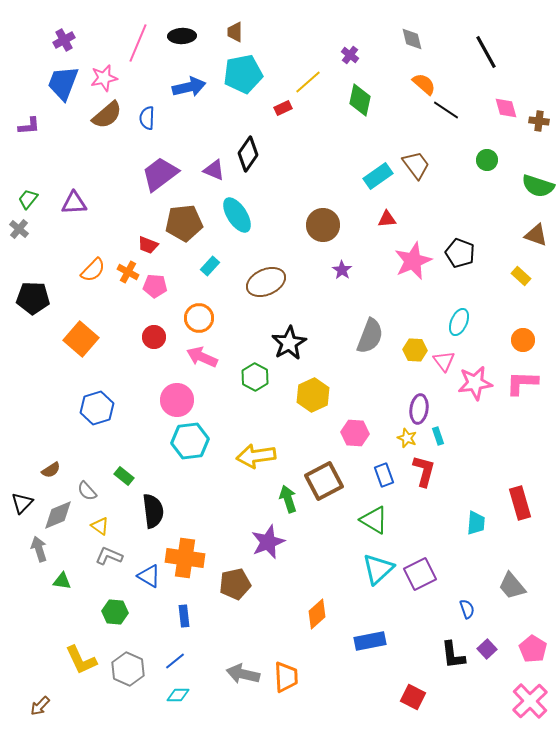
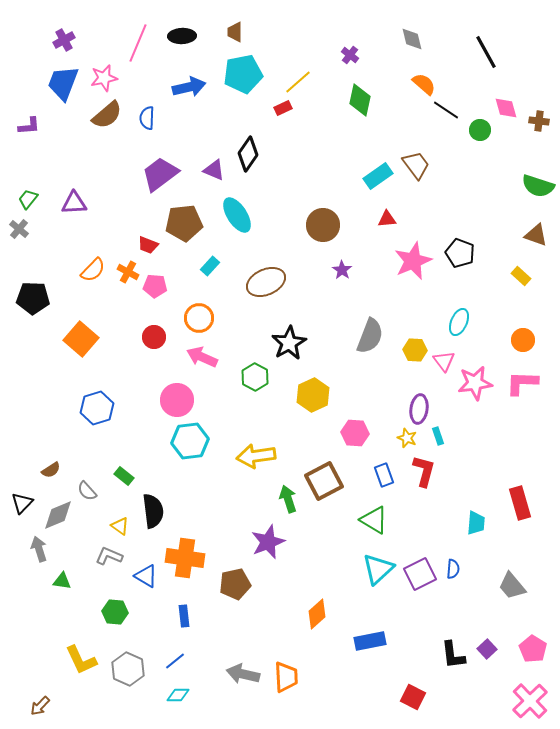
yellow line at (308, 82): moved 10 px left
green circle at (487, 160): moved 7 px left, 30 px up
yellow triangle at (100, 526): moved 20 px right
blue triangle at (149, 576): moved 3 px left
blue semicircle at (467, 609): moved 14 px left, 40 px up; rotated 24 degrees clockwise
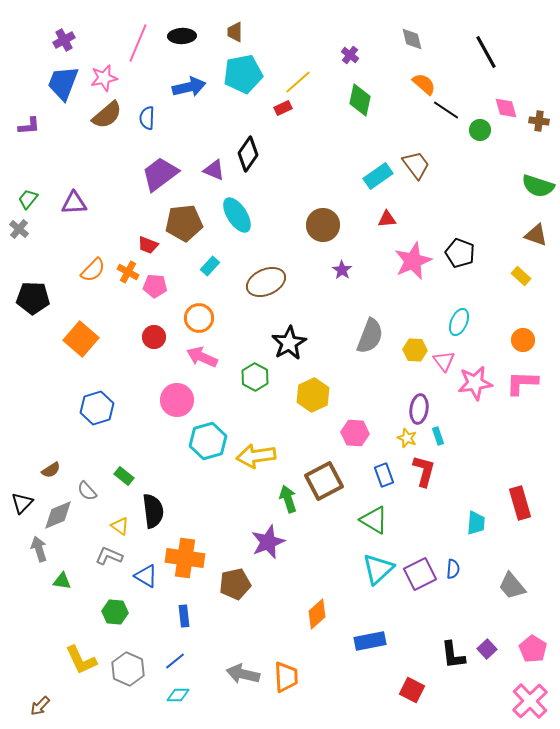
cyan hexagon at (190, 441): moved 18 px right; rotated 9 degrees counterclockwise
red square at (413, 697): moved 1 px left, 7 px up
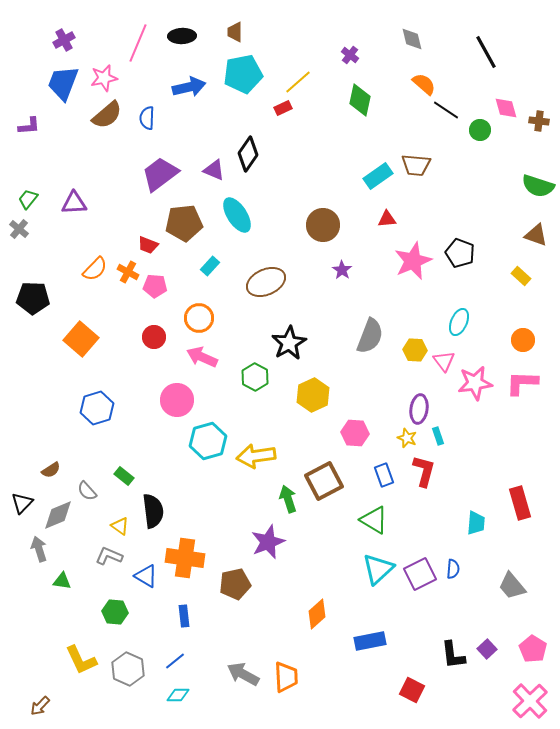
brown trapezoid at (416, 165): rotated 132 degrees clockwise
orange semicircle at (93, 270): moved 2 px right, 1 px up
gray arrow at (243, 674): rotated 16 degrees clockwise
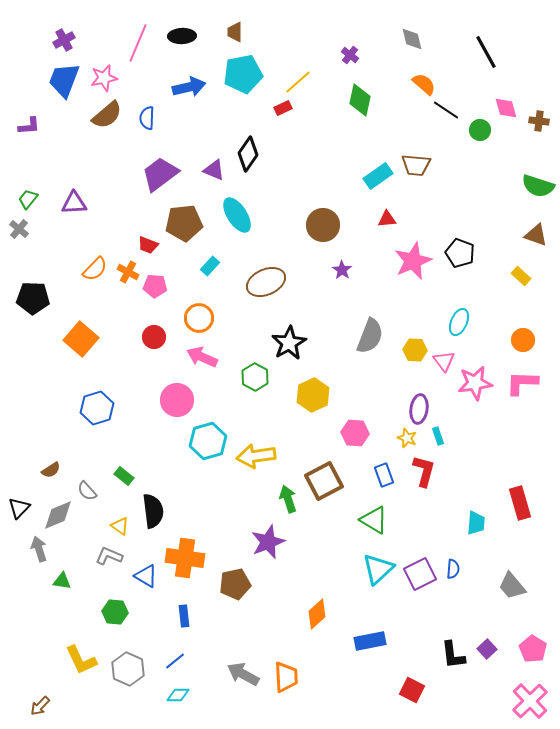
blue trapezoid at (63, 83): moved 1 px right, 3 px up
black triangle at (22, 503): moved 3 px left, 5 px down
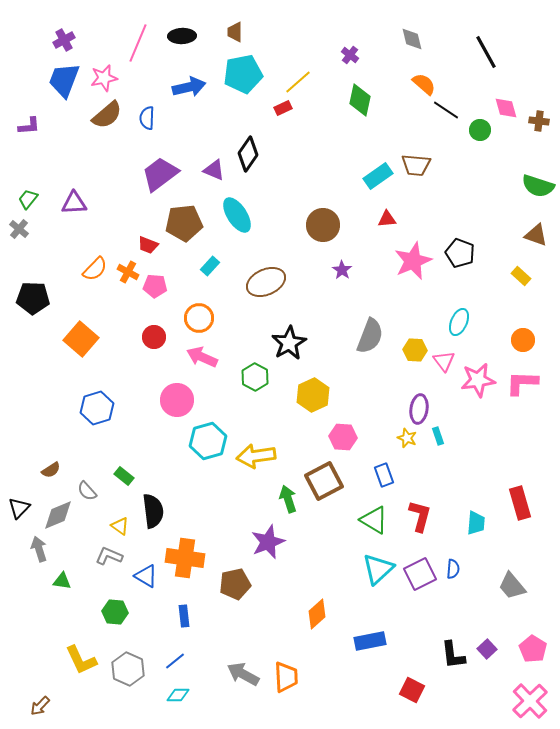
pink star at (475, 383): moved 3 px right, 3 px up
pink hexagon at (355, 433): moved 12 px left, 4 px down
red L-shape at (424, 471): moved 4 px left, 45 px down
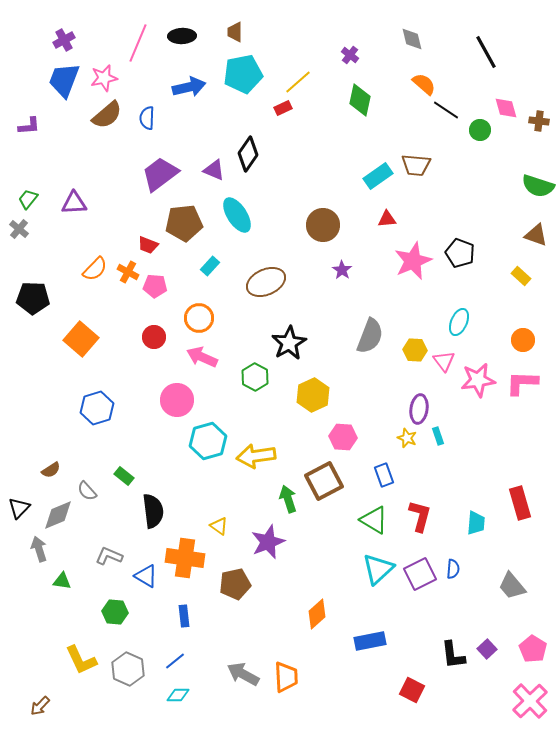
yellow triangle at (120, 526): moved 99 px right
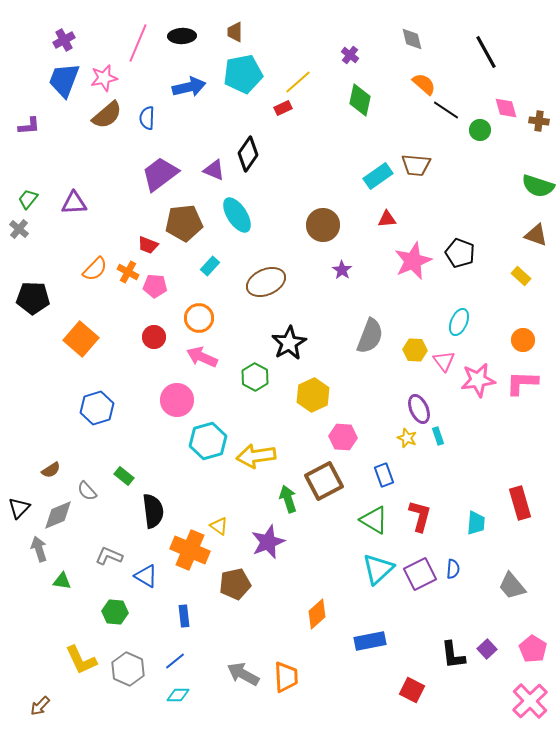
purple ellipse at (419, 409): rotated 32 degrees counterclockwise
orange cross at (185, 558): moved 5 px right, 8 px up; rotated 15 degrees clockwise
